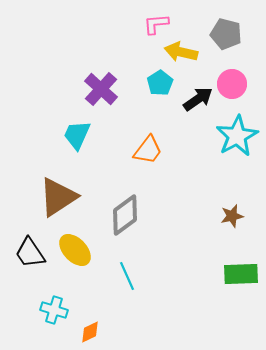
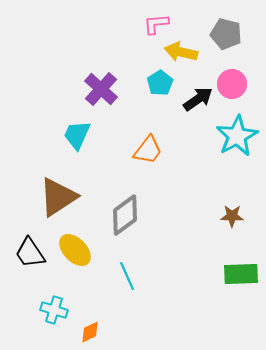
brown star: rotated 15 degrees clockwise
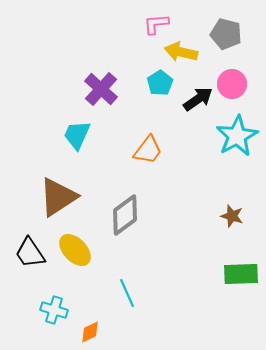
brown star: rotated 15 degrees clockwise
cyan line: moved 17 px down
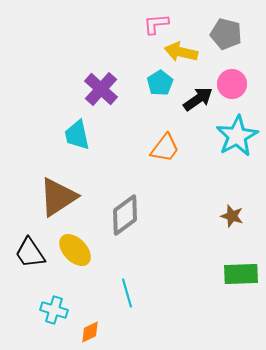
cyan trapezoid: rotated 36 degrees counterclockwise
orange trapezoid: moved 17 px right, 2 px up
cyan line: rotated 8 degrees clockwise
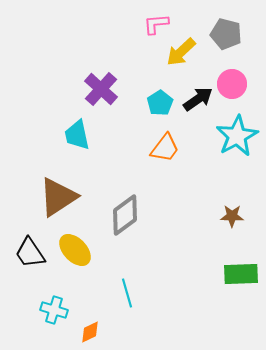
yellow arrow: rotated 56 degrees counterclockwise
cyan pentagon: moved 20 px down
brown star: rotated 15 degrees counterclockwise
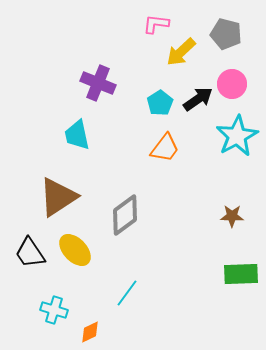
pink L-shape: rotated 12 degrees clockwise
purple cross: moved 3 px left, 6 px up; rotated 20 degrees counterclockwise
cyan line: rotated 52 degrees clockwise
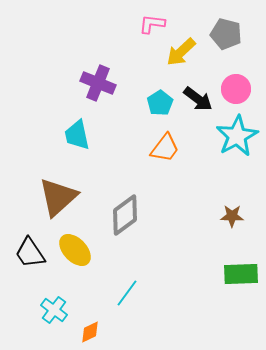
pink L-shape: moved 4 px left
pink circle: moved 4 px right, 5 px down
black arrow: rotated 72 degrees clockwise
brown triangle: rotated 9 degrees counterclockwise
cyan cross: rotated 20 degrees clockwise
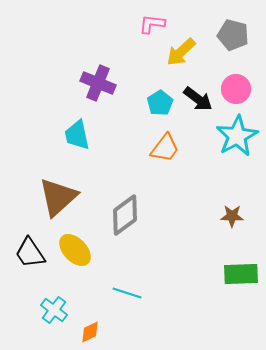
gray pentagon: moved 7 px right, 1 px down
cyan line: rotated 72 degrees clockwise
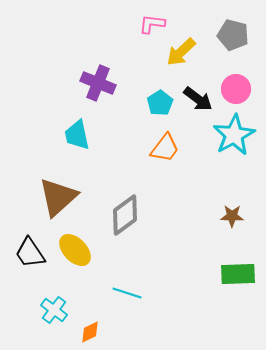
cyan star: moved 3 px left, 1 px up
green rectangle: moved 3 px left
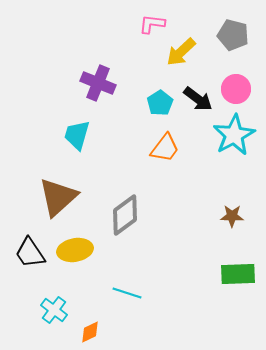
cyan trapezoid: rotated 28 degrees clockwise
yellow ellipse: rotated 56 degrees counterclockwise
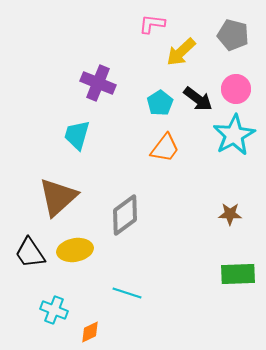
brown star: moved 2 px left, 2 px up
cyan cross: rotated 16 degrees counterclockwise
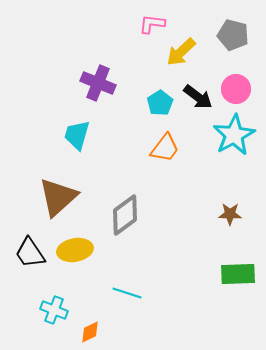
black arrow: moved 2 px up
